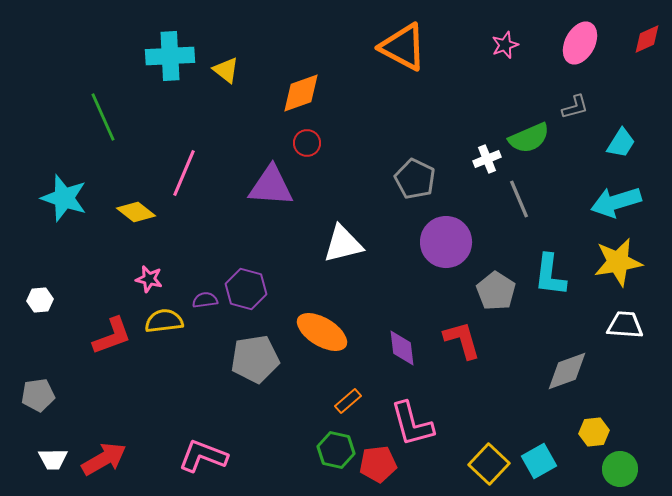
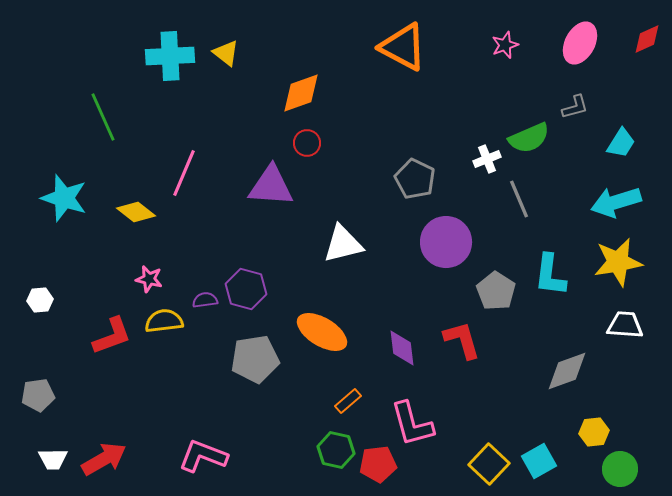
yellow triangle at (226, 70): moved 17 px up
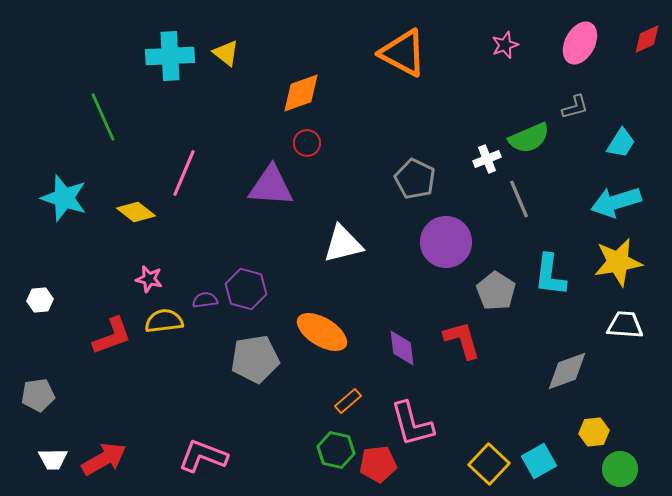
orange triangle at (403, 47): moved 6 px down
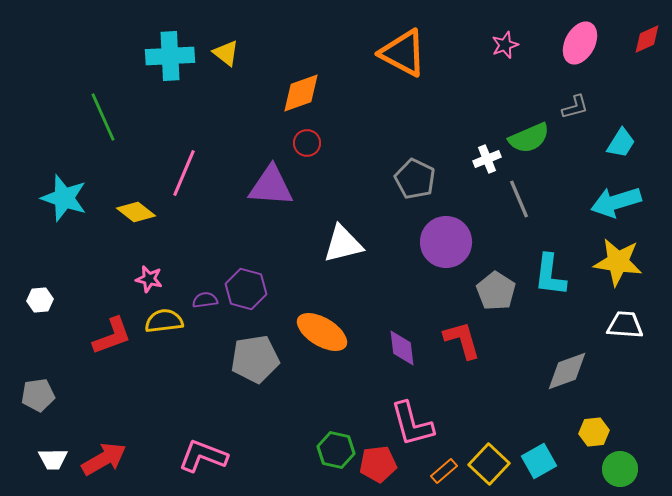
yellow star at (618, 262): rotated 18 degrees clockwise
orange rectangle at (348, 401): moved 96 px right, 70 px down
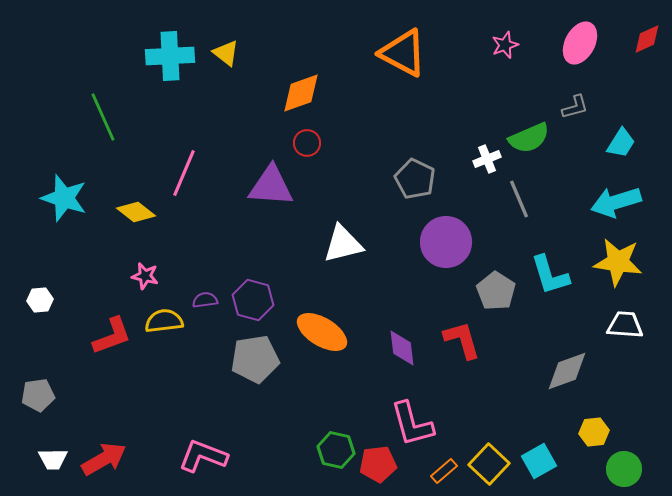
cyan L-shape at (550, 275): rotated 24 degrees counterclockwise
pink star at (149, 279): moved 4 px left, 3 px up
purple hexagon at (246, 289): moved 7 px right, 11 px down
green circle at (620, 469): moved 4 px right
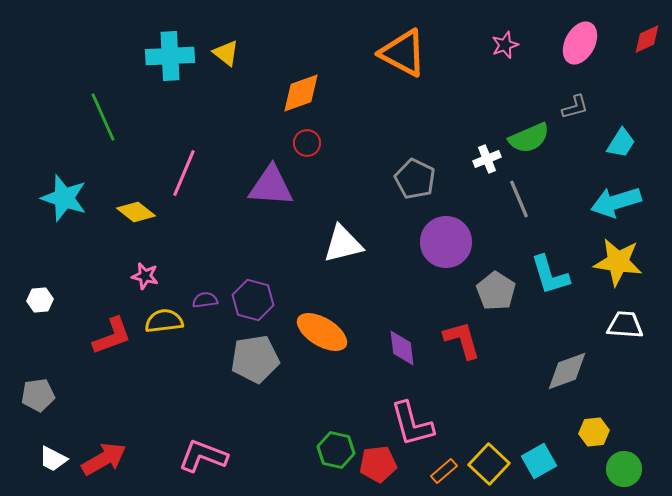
white trapezoid at (53, 459): rotated 28 degrees clockwise
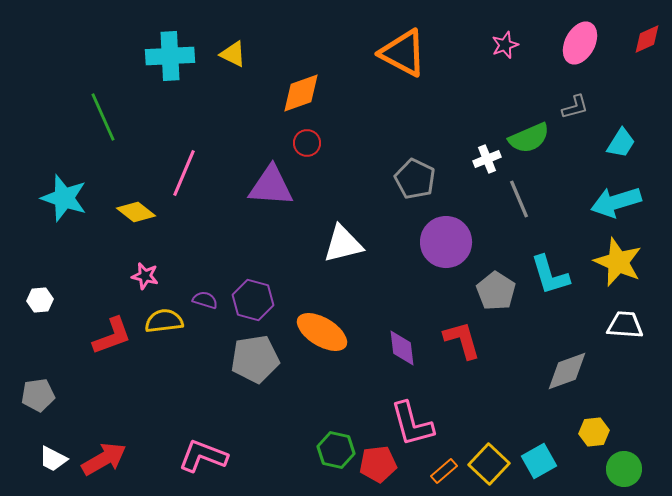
yellow triangle at (226, 53): moved 7 px right, 1 px down; rotated 12 degrees counterclockwise
yellow star at (618, 262): rotated 15 degrees clockwise
purple semicircle at (205, 300): rotated 25 degrees clockwise
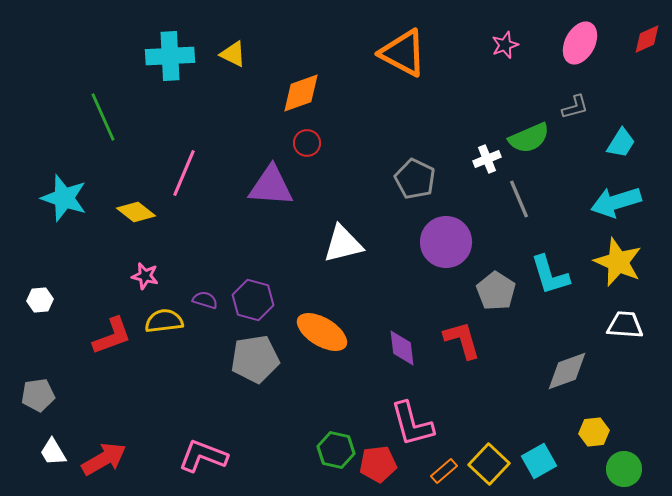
white trapezoid at (53, 459): moved 7 px up; rotated 32 degrees clockwise
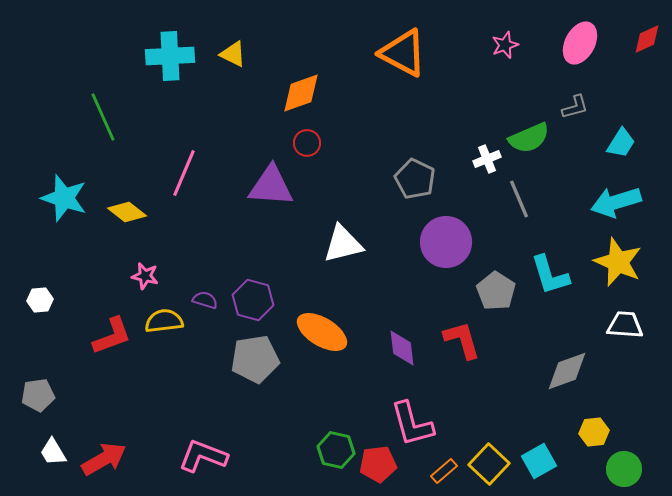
yellow diamond at (136, 212): moved 9 px left
